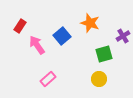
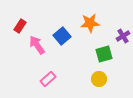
orange star: rotated 24 degrees counterclockwise
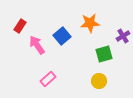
yellow circle: moved 2 px down
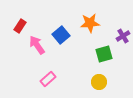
blue square: moved 1 px left, 1 px up
yellow circle: moved 1 px down
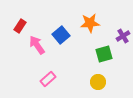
yellow circle: moved 1 px left
